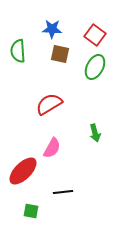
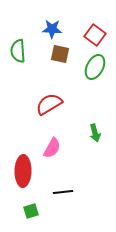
red ellipse: rotated 44 degrees counterclockwise
green square: rotated 28 degrees counterclockwise
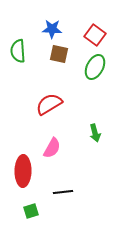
brown square: moved 1 px left
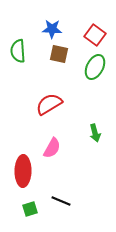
black line: moved 2 px left, 9 px down; rotated 30 degrees clockwise
green square: moved 1 px left, 2 px up
